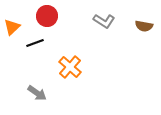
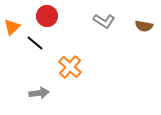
black line: rotated 60 degrees clockwise
gray arrow: moved 2 px right; rotated 42 degrees counterclockwise
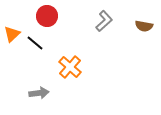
gray L-shape: rotated 75 degrees counterclockwise
orange triangle: moved 7 px down
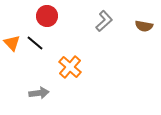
orange triangle: moved 9 px down; rotated 30 degrees counterclockwise
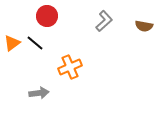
orange triangle: rotated 36 degrees clockwise
orange cross: rotated 25 degrees clockwise
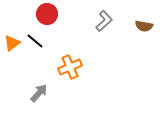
red circle: moved 2 px up
black line: moved 2 px up
gray arrow: rotated 42 degrees counterclockwise
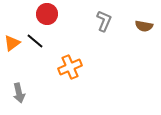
gray L-shape: rotated 25 degrees counterclockwise
gray arrow: moved 20 px left; rotated 126 degrees clockwise
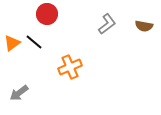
gray L-shape: moved 3 px right, 3 px down; rotated 30 degrees clockwise
black line: moved 1 px left, 1 px down
gray arrow: rotated 66 degrees clockwise
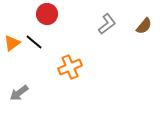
brown semicircle: rotated 60 degrees counterclockwise
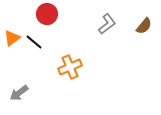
orange triangle: moved 5 px up
